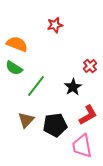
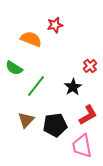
orange semicircle: moved 14 px right, 5 px up
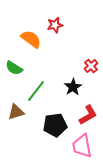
orange semicircle: rotated 15 degrees clockwise
red cross: moved 1 px right
green line: moved 5 px down
brown triangle: moved 10 px left, 8 px up; rotated 30 degrees clockwise
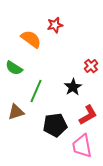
green line: rotated 15 degrees counterclockwise
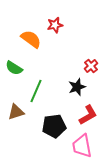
black star: moved 4 px right; rotated 12 degrees clockwise
black pentagon: moved 1 px left, 1 px down
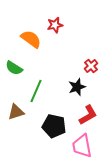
black pentagon: rotated 20 degrees clockwise
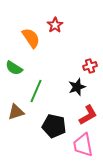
red star: rotated 21 degrees counterclockwise
orange semicircle: moved 1 px up; rotated 20 degrees clockwise
red cross: moved 1 px left; rotated 24 degrees clockwise
pink trapezoid: moved 1 px right, 1 px up
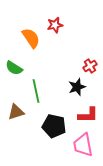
red star: rotated 21 degrees clockwise
red cross: rotated 16 degrees counterclockwise
green line: rotated 35 degrees counterclockwise
red L-shape: rotated 30 degrees clockwise
